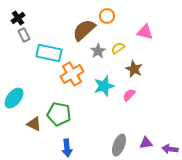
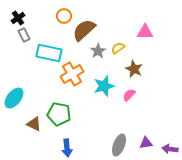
orange circle: moved 43 px left
pink triangle: rotated 12 degrees counterclockwise
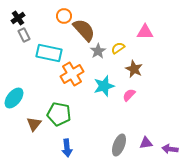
brown semicircle: rotated 90 degrees clockwise
brown triangle: rotated 42 degrees clockwise
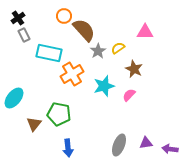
blue arrow: moved 1 px right
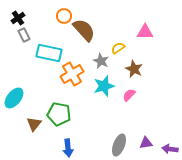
gray star: moved 3 px right, 10 px down; rotated 14 degrees counterclockwise
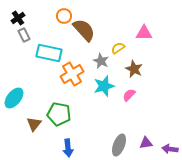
pink triangle: moved 1 px left, 1 px down
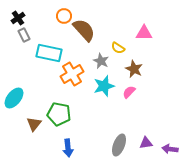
yellow semicircle: rotated 112 degrees counterclockwise
pink semicircle: moved 3 px up
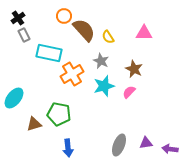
yellow semicircle: moved 10 px left, 11 px up; rotated 24 degrees clockwise
brown triangle: rotated 35 degrees clockwise
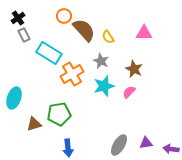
cyan rectangle: rotated 20 degrees clockwise
cyan ellipse: rotated 20 degrees counterclockwise
green pentagon: rotated 20 degrees counterclockwise
gray ellipse: rotated 10 degrees clockwise
purple arrow: moved 1 px right
